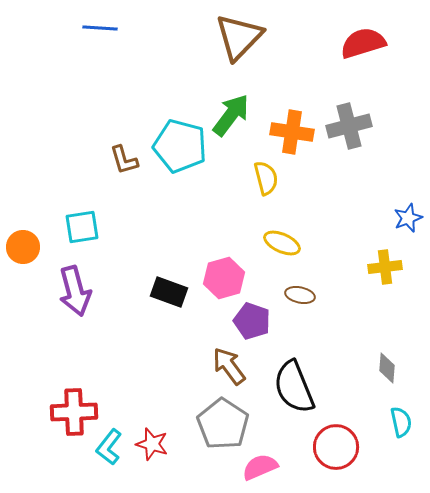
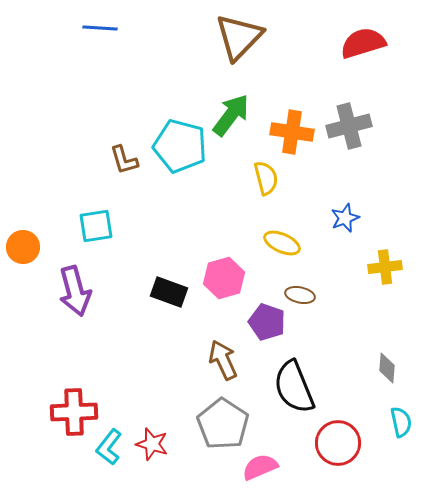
blue star: moved 63 px left
cyan square: moved 14 px right, 1 px up
purple pentagon: moved 15 px right, 1 px down
brown arrow: moved 6 px left, 6 px up; rotated 12 degrees clockwise
red circle: moved 2 px right, 4 px up
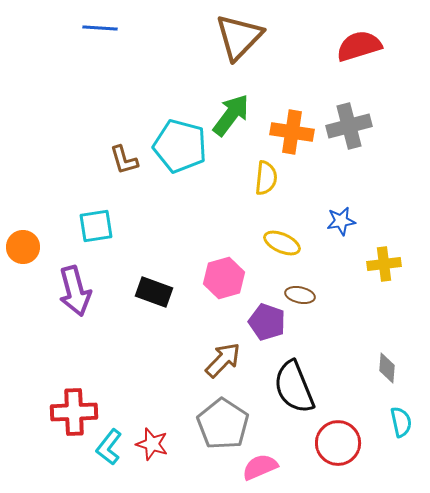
red semicircle: moved 4 px left, 3 px down
yellow semicircle: rotated 20 degrees clockwise
blue star: moved 4 px left, 3 px down; rotated 12 degrees clockwise
yellow cross: moved 1 px left, 3 px up
black rectangle: moved 15 px left
brown arrow: rotated 69 degrees clockwise
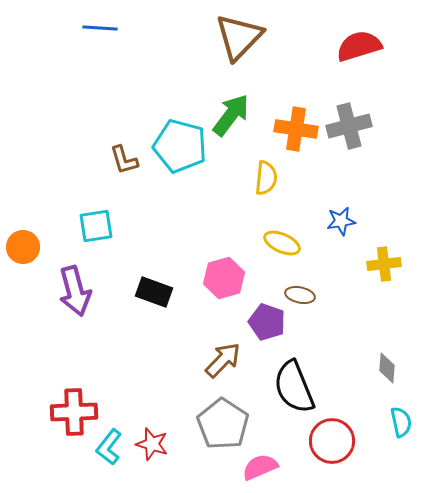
orange cross: moved 4 px right, 3 px up
red circle: moved 6 px left, 2 px up
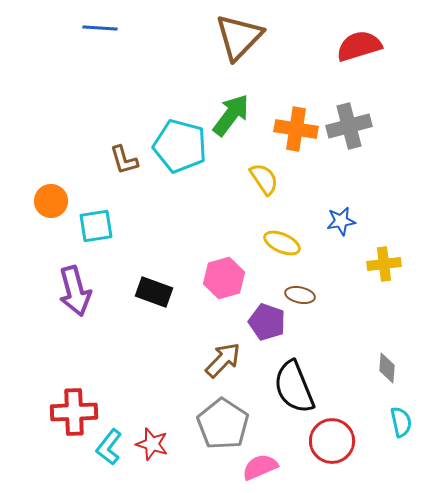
yellow semicircle: moved 2 px left, 1 px down; rotated 40 degrees counterclockwise
orange circle: moved 28 px right, 46 px up
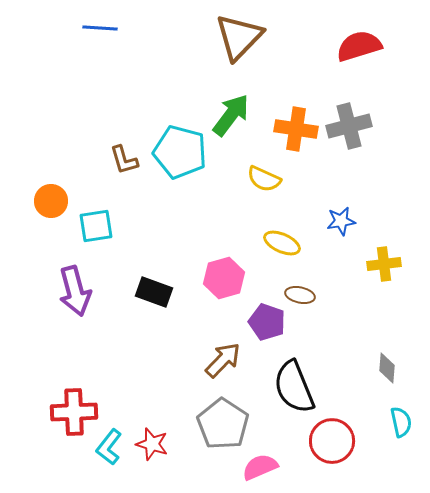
cyan pentagon: moved 6 px down
yellow semicircle: rotated 148 degrees clockwise
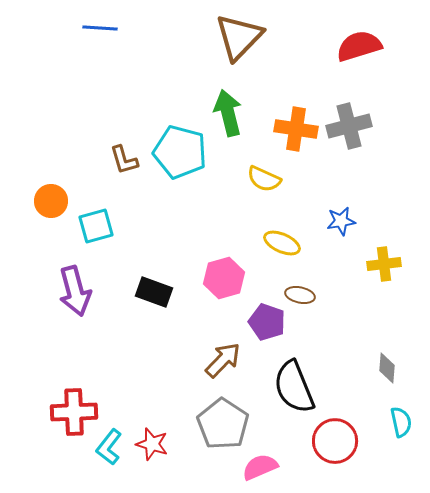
green arrow: moved 3 px left, 2 px up; rotated 51 degrees counterclockwise
cyan square: rotated 6 degrees counterclockwise
red circle: moved 3 px right
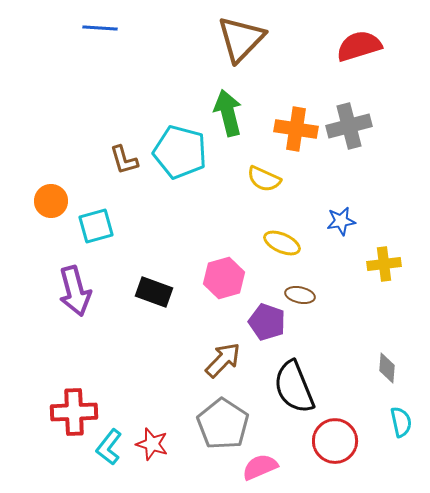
brown triangle: moved 2 px right, 2 px down
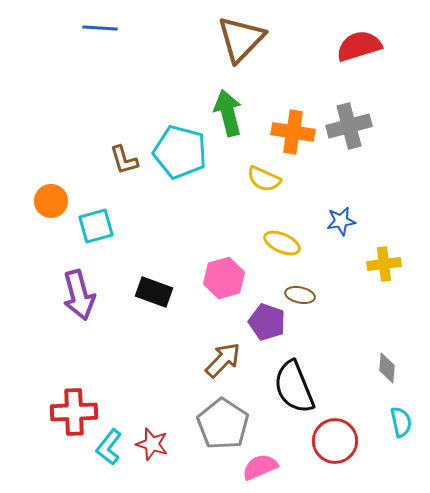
orange cross: moved 3 px left, 3 px down
purple arrow: moved 4 px right, 4 px down
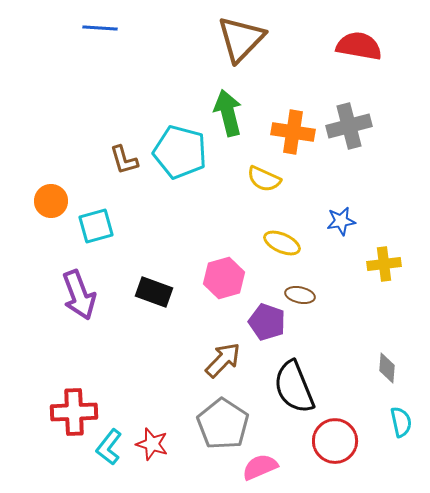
red semicircle: rotated 27 degrees clockwise
purple arrow: rotated 6 degrees counterclockwise
